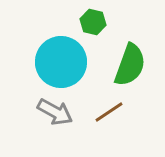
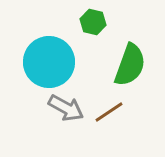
cyan circle: moved 12 px left
gray arrow: moved 11 px right, 4 px up
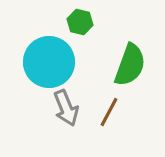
green hexagon: moved 13 px left
gray arrow: rotated 39 degrees clockwise
brown line: rotated 28 degrees counterclockwise
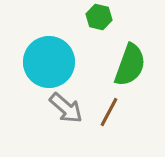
green hexagon: moved 19 px right, 5 px up
gray arrow: rotated 27 degrees counterclockwise
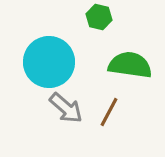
green semicircle: rotated 102 degrees counterclockwise
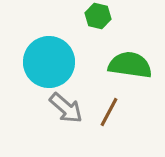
green hexagon: moved 1 px left, 1 px up
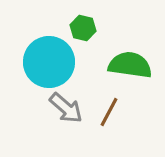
green hexagon: moved 15 px left, 12 px down
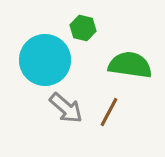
cyan circle: moved 4 px left, 2 px up
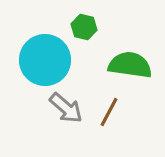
green hexagon: moved 1 px right, 1 px up
